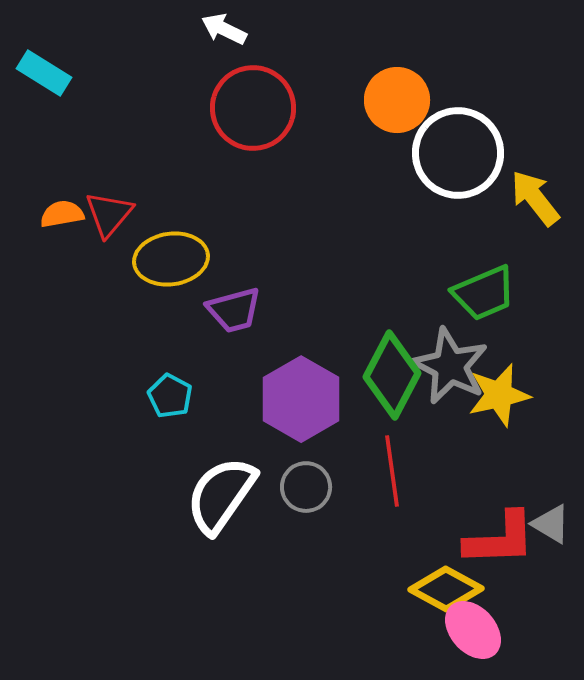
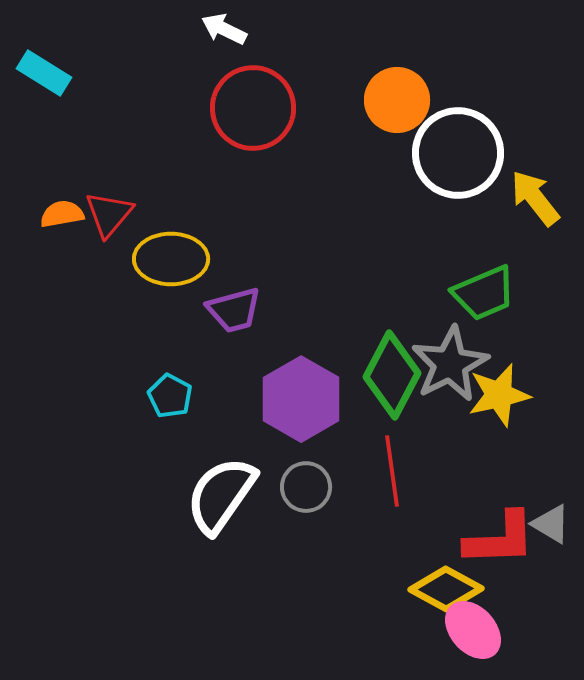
yellow ellipse: rotated 8 degrees clockwise
gray star: moved 2 px up; rotated 18 degrees clockwise
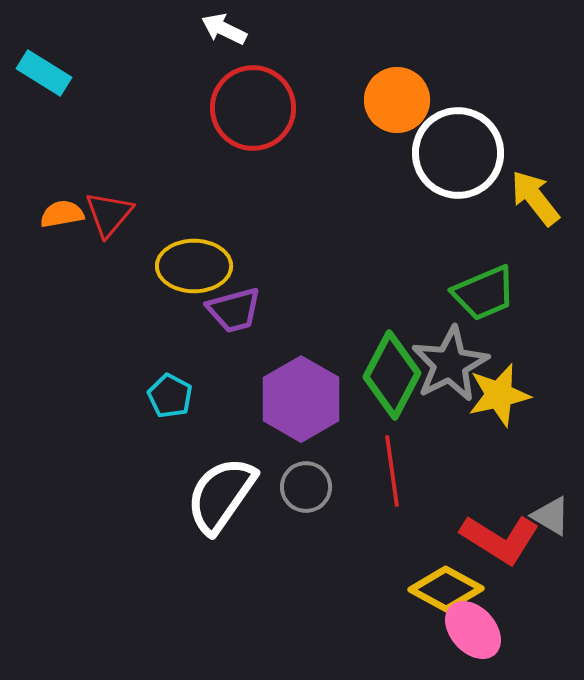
yellow ellipse: moved 23 px right, 7 px down
gray triangle: moved 8 px up
red L-shape: rotated 34 degrees clockwise
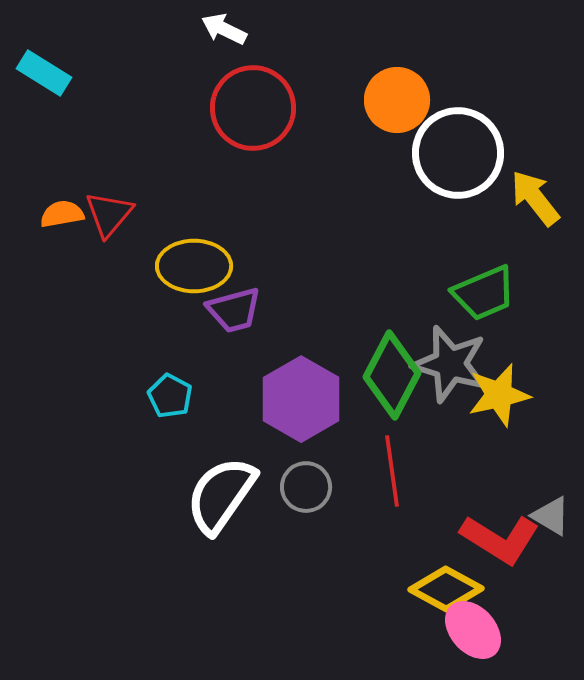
gray star: rotated 28 degrees counterclockwise
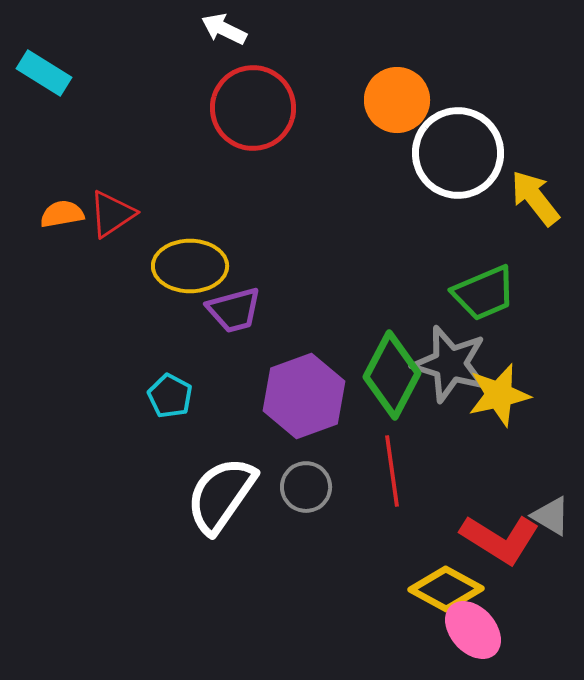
red triangle: moved 3 px right; rotated 16 degrees clockwise
yellow ellipse: moved 4 px left
purple hexagon: moved 3 px right, 3 px up; rotated 10 degrees clockwise
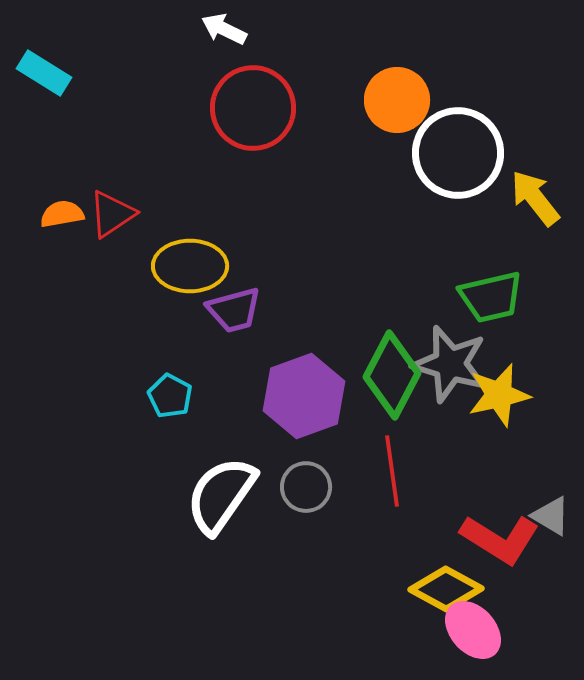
green trapezoid: moved 7 px right, 4 px down; rotated 10 degrees clockwise
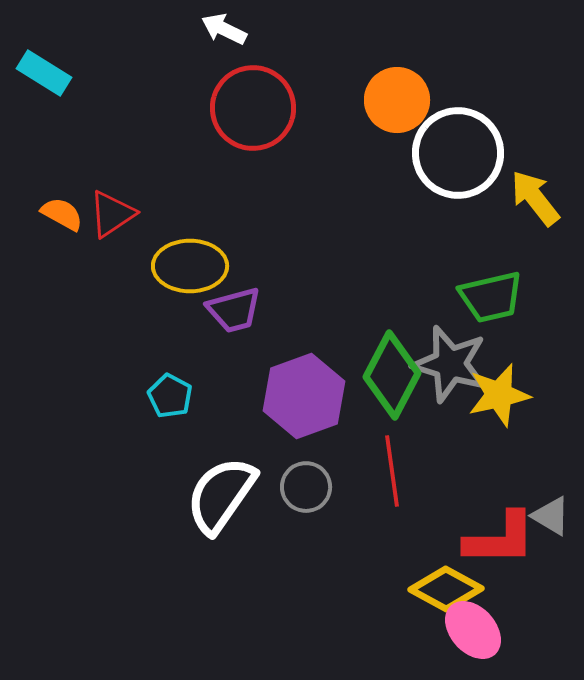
orange semicircle: rotated 39 degrees clockwise
red L-shape: rotated 32 degrees counterclockwise
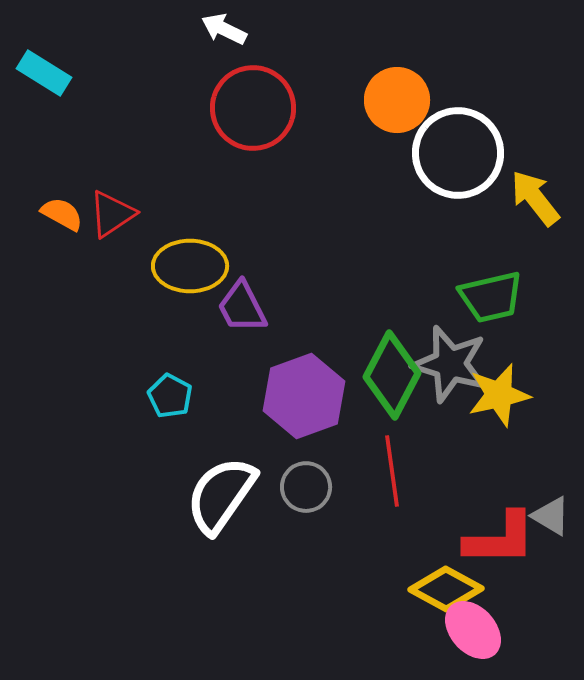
purple trapezoid: moved 8 px right, 3 px up; rotated 78 degrees clockwise
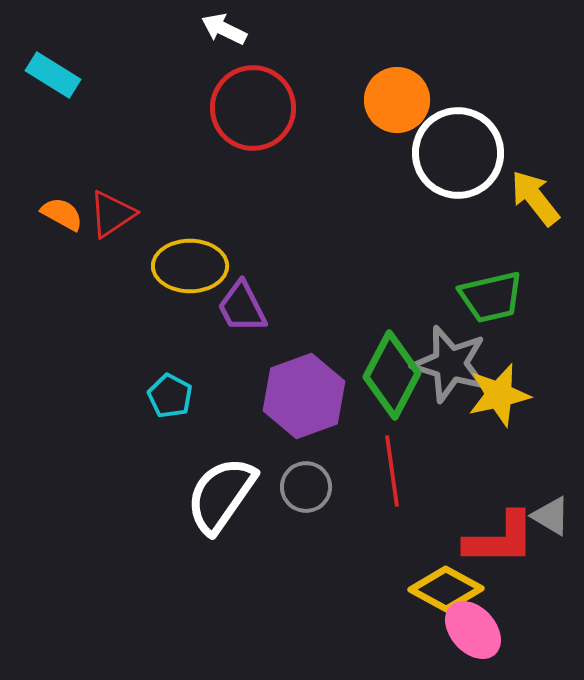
cyan rectangle: moved 9 px right, 2 px down
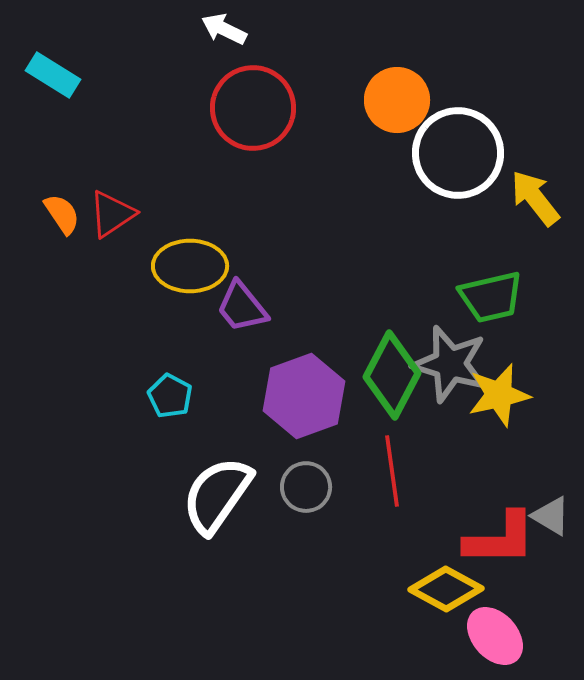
orange semicircle: rotated 27 degrees clockwise
purple trapezoid: rotated 12 degrees counterclockwise
white semicircle: moved 4 px left
pink ellipse: moved 22 px right, 6 px down
